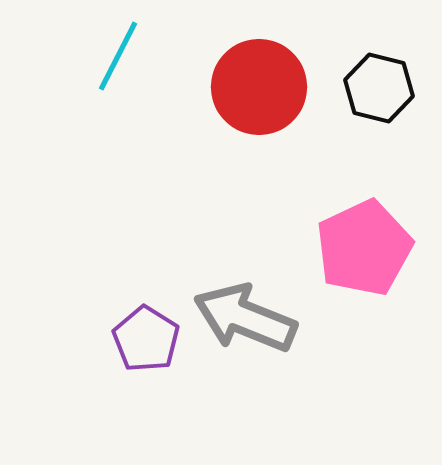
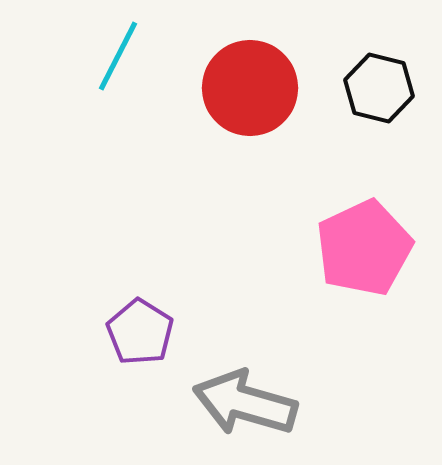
red circle: moved 9 px left, 1 px down
gray arrow: moved 85 px down; rotated 6 degrees counterclockwise
purple pentagon: moved 6 px left, 7 px up
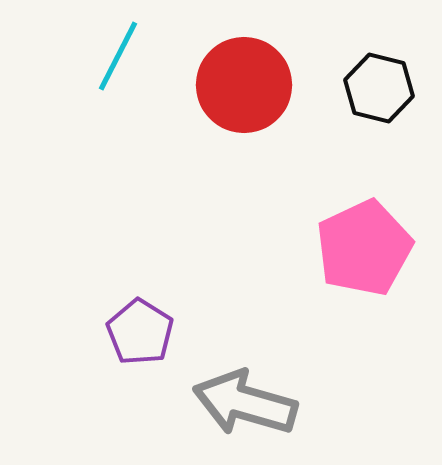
red circle: moved 6 px left, 3 px up
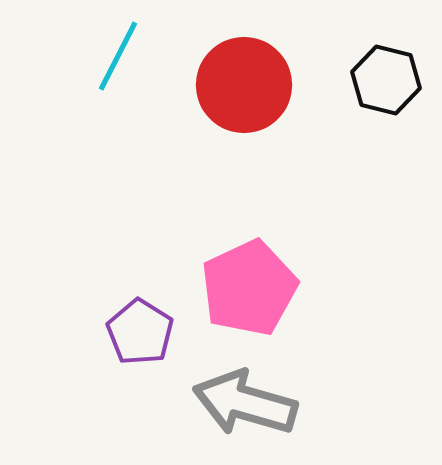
black hexagon: moved 7 px right, 8 px up
pink pentagon: moved 115 px left, 40 px down
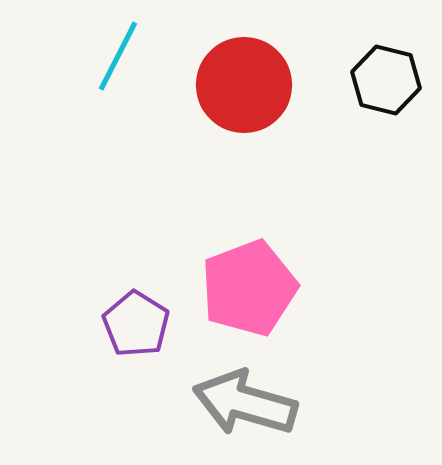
pink pentagon: rotated 4 degrees clockwise
purple pentagon: moved 4 px left, 8 px up
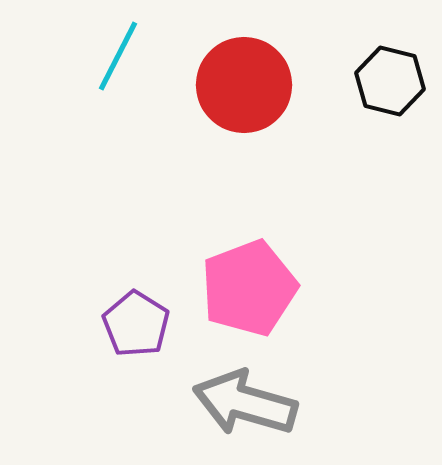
black hexagon: moved 4 px right, 1 px down
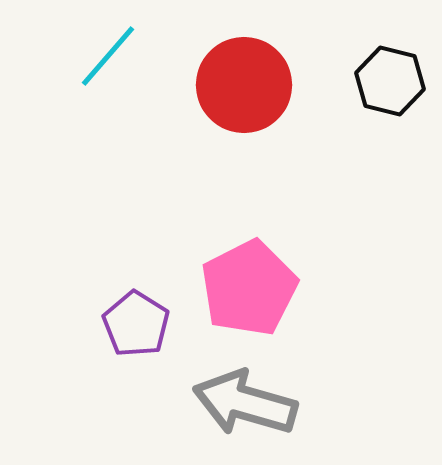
cyan line: moved 10 px left; rotated 14 degrees clockwise
pink pentagon: rotated 6 degrees counterclockwise
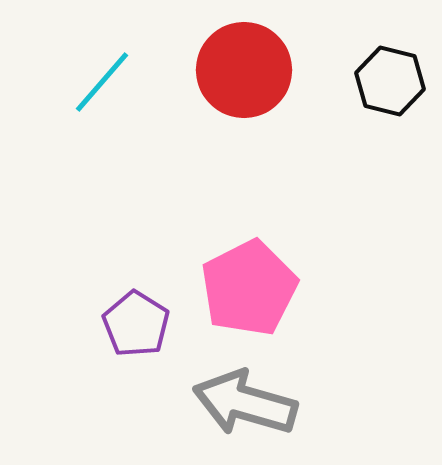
cyan line: moved 6 px left, 26 px down
red circle: moved 15 px up
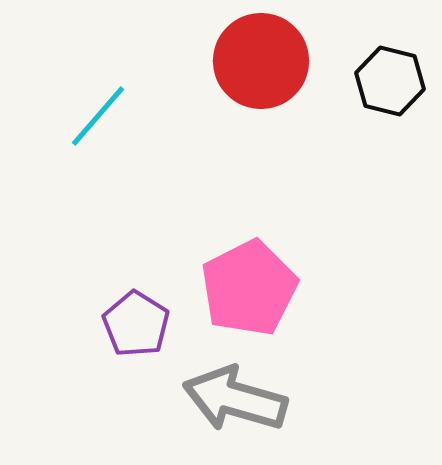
red circle: moved 17 px right, 9 px up
cyan line: moved 4 px left, 34 px down
gray arrow: moved 10 px left, 4 px up
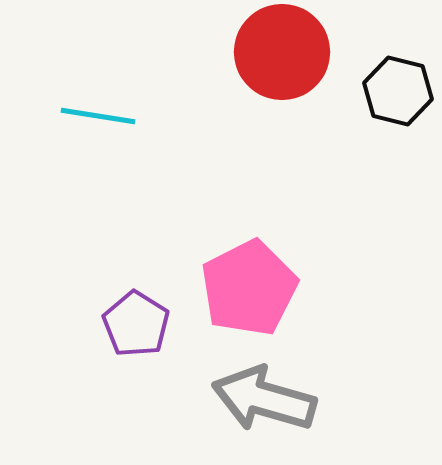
red circle: moved 21 px right, 9 px up
black hexagon: moved 8 px right, 10 px down
cyan line: rotated 58 degrees clockwise
gray arrow: moved 29 px right
